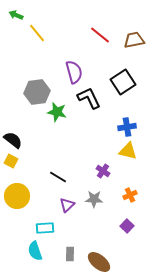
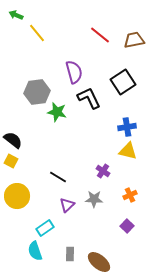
cyan rectangle: rotated 30 degrees counterclockwise
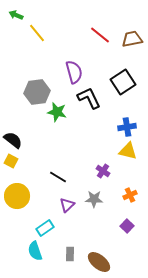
brown trapezoid: moved 2 px left, 1 px up
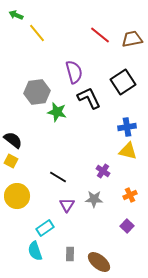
purple triangle: rotated 14 degrees counterclockwise
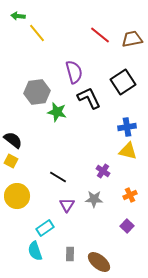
green arrow: moved 2 px right, 1 px down; rotated 16 degrees counterclockwise
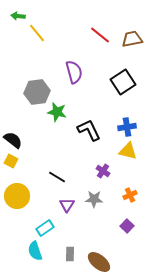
black L-shape: moved 32 px down
black line: moved 1 px left
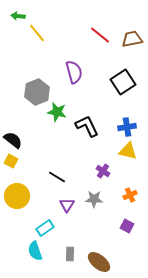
gray hexagon: rotated 15 degrees counterclockwise
black L-shape: moved 2 px left, 4 px up
purple square: rotated 16 degrees counterclockwise
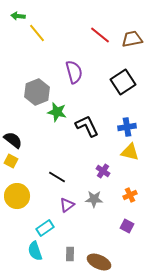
yellow triangle: moved 2 px right, 1 px down
purple triangle: rotated 21 degrees clockwise
brown ellipse: rotated 15 degrees counterclockwise
